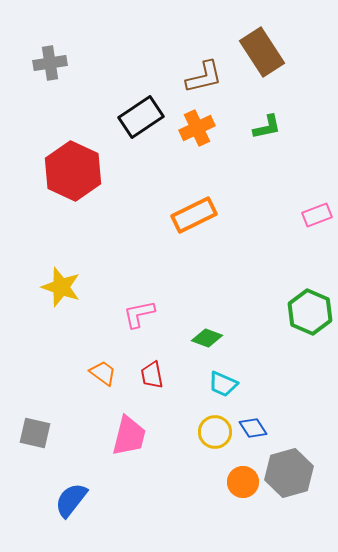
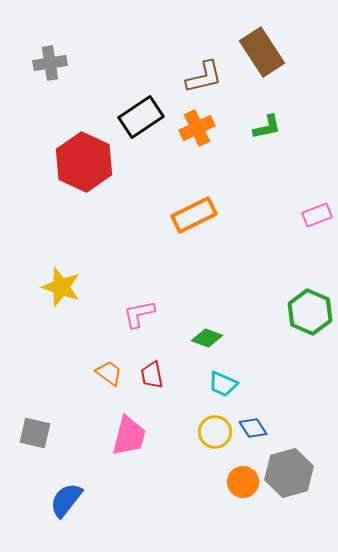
red hexagon: moved 11 px right, 9 px up
orange trapezoid: moved 6 px right
blue semicircle: moved 5 px left
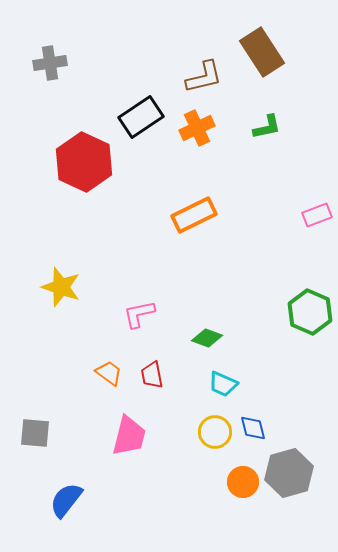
blue diamond: rotated 20 degrees clockwise
gray square: rotated 8 degrees counterclockwise
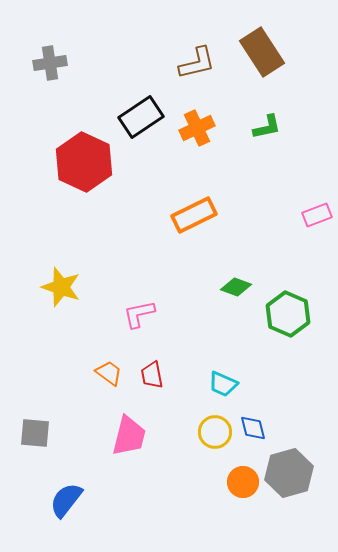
brown L-shape: moved 7 px left, 14 px up
green hexagon: moved 22 px left, 2 px down
green diamond: moved 29 px right, 51 px up
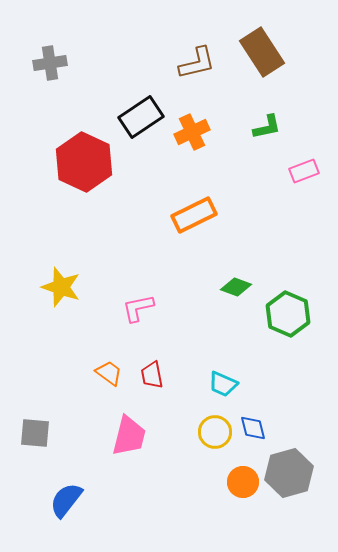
orange cross: moved 5 px left, 4 px down
pink rectangle: moved 13 px left, 44 px up
pink L-shape: moved 1 px left, 6 px up
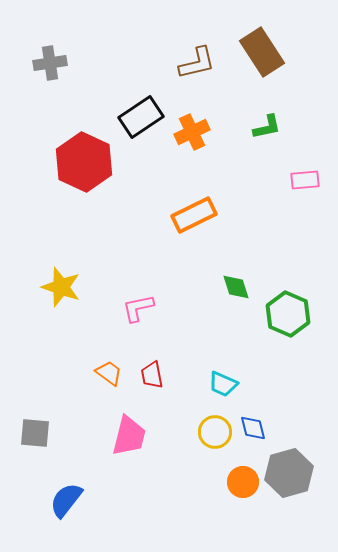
pink rectangle: moved 1 px right, 9 px down; rotated 16 degrees clockwise
green diamond: rotated 52 degrees clockwise
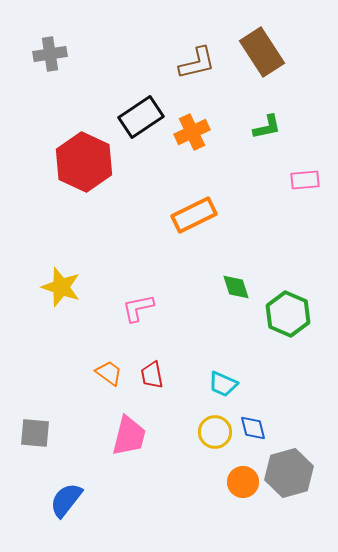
gray cross: moved 9 px up
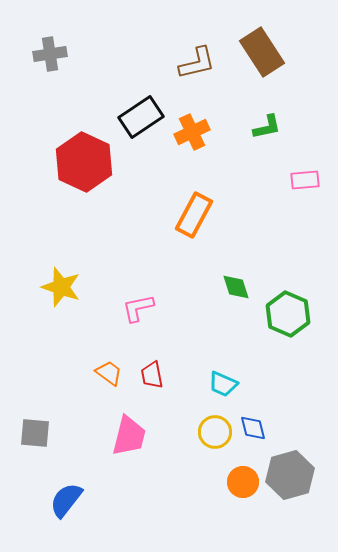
orange rectangle: rotated 36 degrees counterclockwise
gray hexagon: moved 1 px right, 2 px down
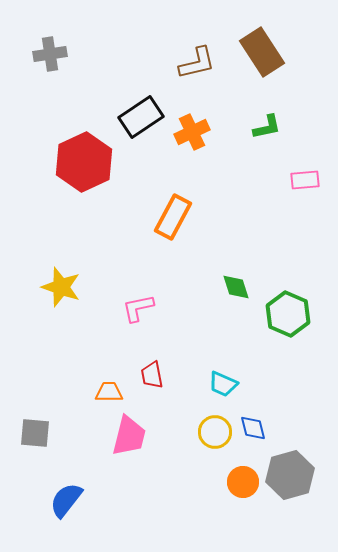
red hexagon: rotated 10 degrees clockwise
orange rectangle: moved 21 px left, 2 px down
orange trapezoid: moved 19 px down; rotated 36 degrees counterclockwise
